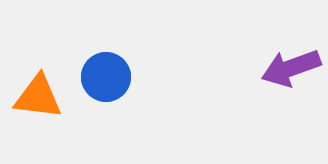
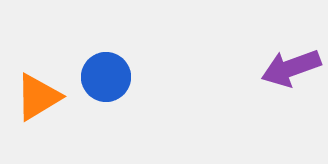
orange triangle: rotated 38 degrees counterclockwise
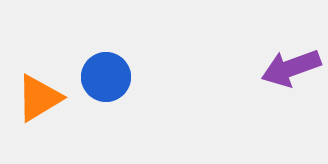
orange triangle: moved 1 px right, 1 px down
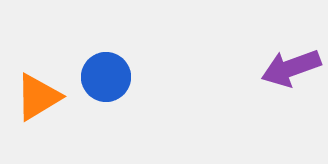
orange triangle: moved 1 px left, 1 px up
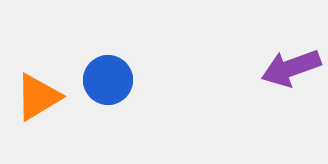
blue circle: moved 2 px right, 3 px down
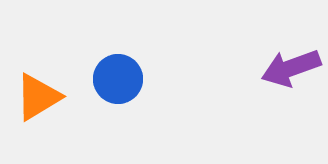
blue circle: moved 10 px right, 1 px up
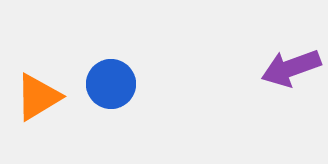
blue circle: moved 7 px left, 5 px down
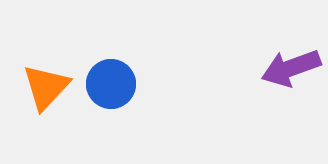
orange triangle: moved 8 px right, 10 px up; rotated 16 degrees counterclockwise
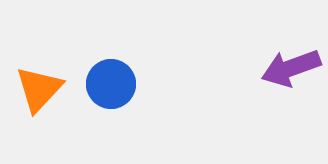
orange triangle: moved 7 px left, 2 px down
